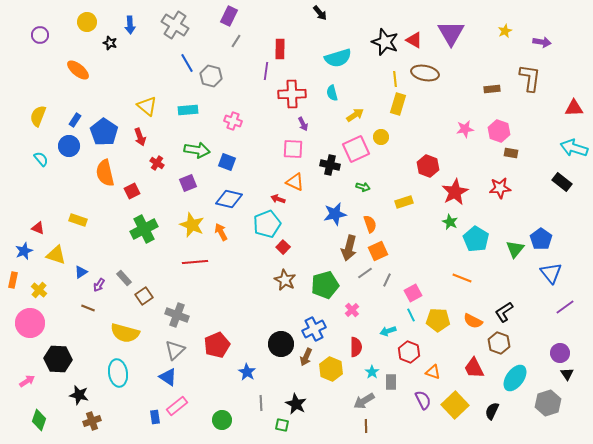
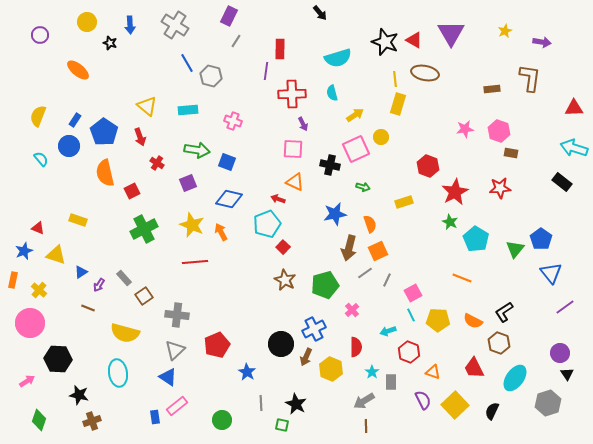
gray cross at (177, 315): rotated 15 degrees counterclockwise
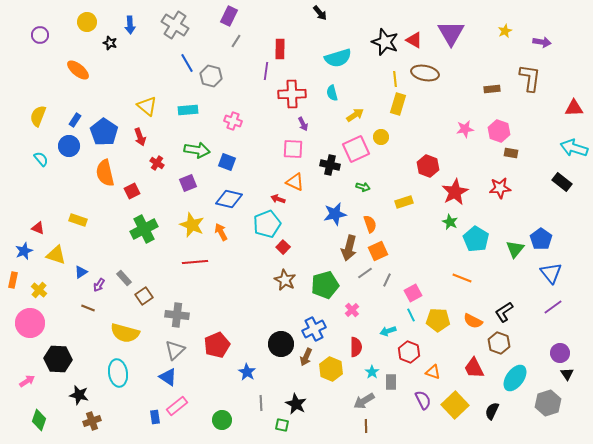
purple line at (565, 307): moved 12 px left
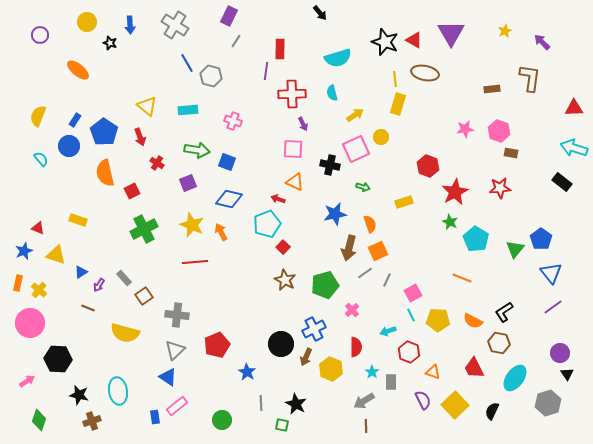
purple arrow at (542, 42): rotated 144 degrees counterclockwise
orange rectangle at (13, 280): moved 5 px right, 3 px down
brown hexagon at (499, 343): rotated 10 degrees counterclockwise
cyan ellipse at (118, 373): moved 18 px down
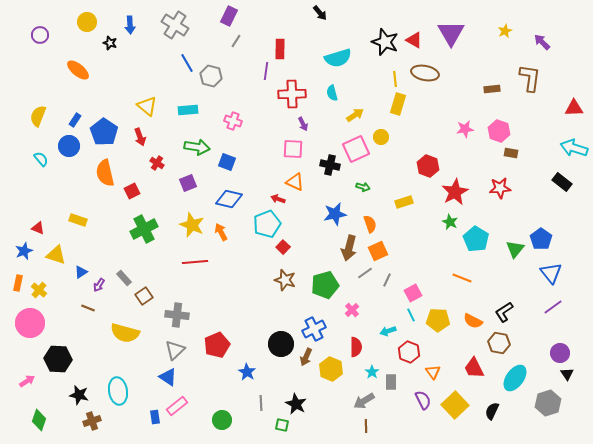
green arrow at (197, 150): moved 3 px up
brown star at (285, 280): rotated 10 degrees counterclockwise
orange triangle at (433, 372): rotated 35 degrees clockwise
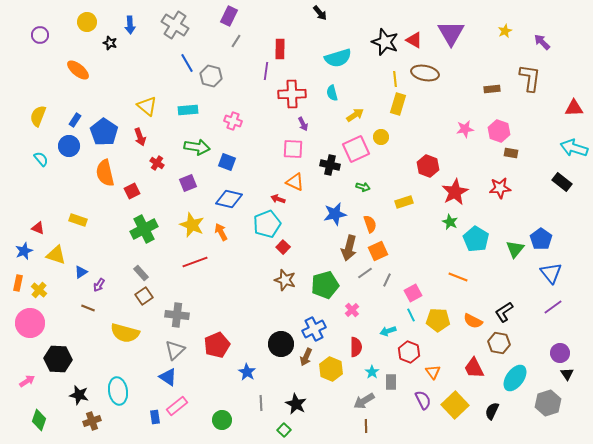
red line at (195, 262): rotated 15 degrees counterclockwise
gray rectangle at (124, 278): moved 17 px right, 5 px up
orange line at (462, 278): moved 4 px left, 1 px up
green square at (282, 425): moved 2 px right, 5 px down; rotated 32 degrees clockwise
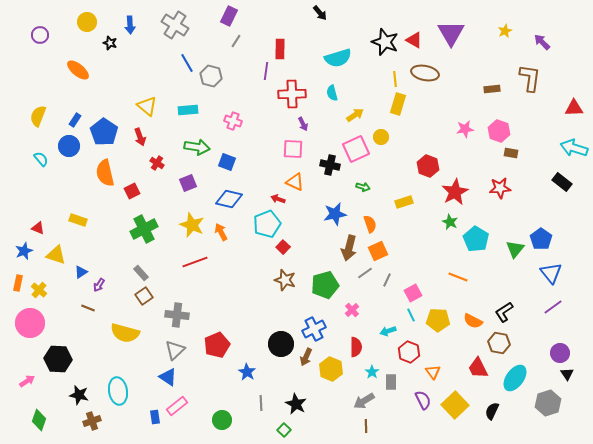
red trapezoid at (474, 368): moved 4 px right
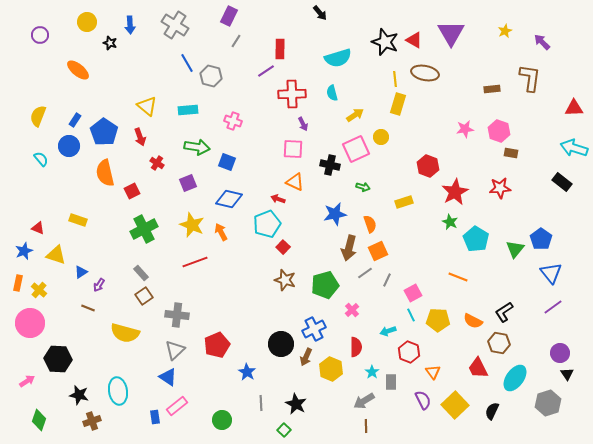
purple line at (266, 71): rotated 48 degrees clockwise
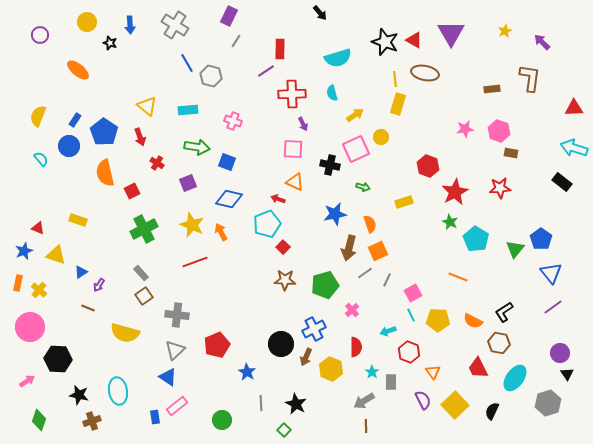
brown star at (285, 280): rotated 15 degrees counterclockwise
pink circle at (30, 323): moved 4 px down
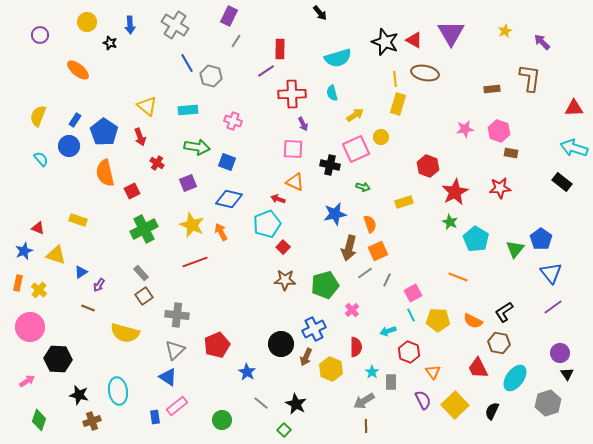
gray line at (261, 403): rotated 49 degrees counterclockwise
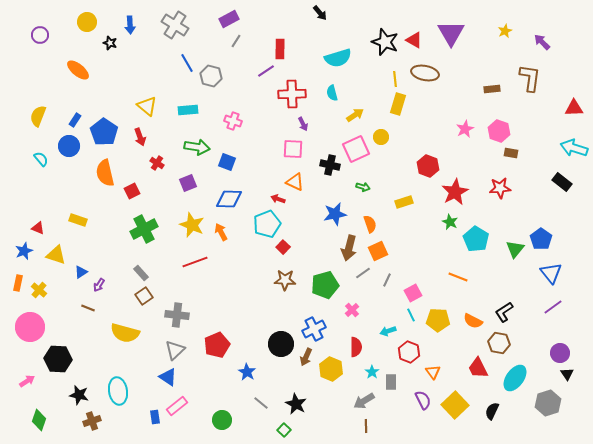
purple rectangle at (229, 16): moved 3 px down; rotated 36 degrees clockwise
pink star at (465, 129): rotated 18 degrees counterclockwise
blue diamond at (229, 199): rotated 12 degrees counterclockwise
gray line at (365, 273): moved 2 px left
